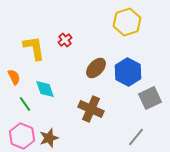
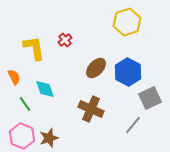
gray line: moved 3 px left, 12 px up
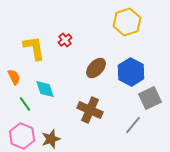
blue hexagon: moved 3 px right
brown cross: moved 1 px left, 1 px down
brown star: moved 2 px right, 1 px down
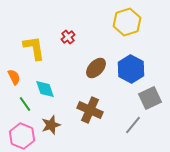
red cross: moved 3 px right, 3 px up
blue hexagon: moved 3 px up
brown star: moved 14 px up
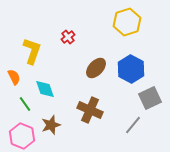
yellow L-shape: moved 2 px left, 3 px down; rotated 28 degrees clockwise
